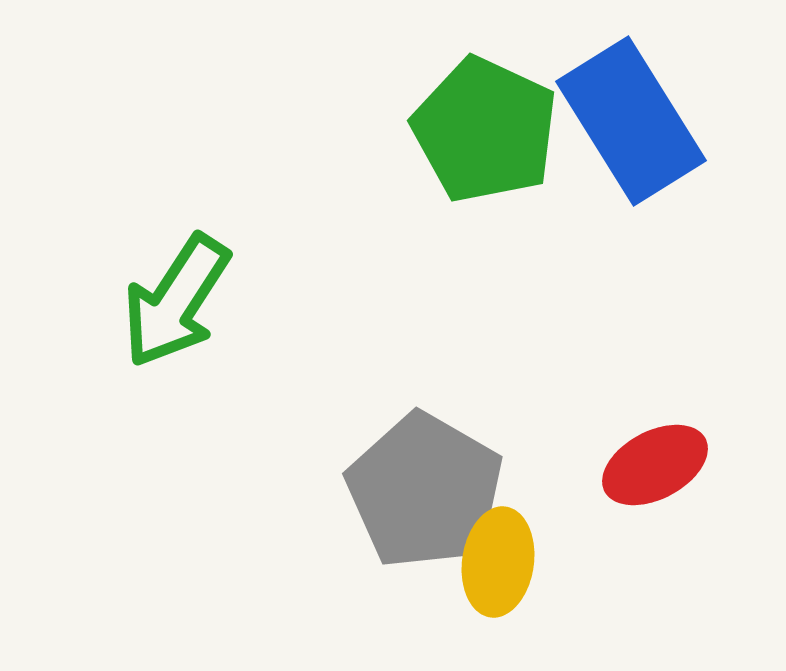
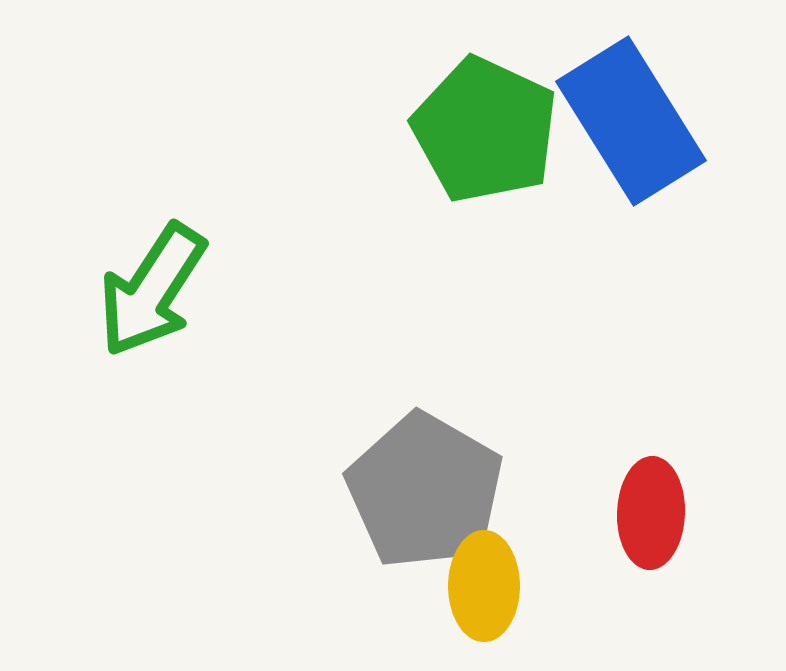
green arrow: moved 24 px left, 11 px up
red ellipse: moved 4 px left, 48 px down; rotated 60 degrees counterclockwise
yellow ellipse: moved 14 px left, 24 px down; rotated 8 degrees counterclockwise
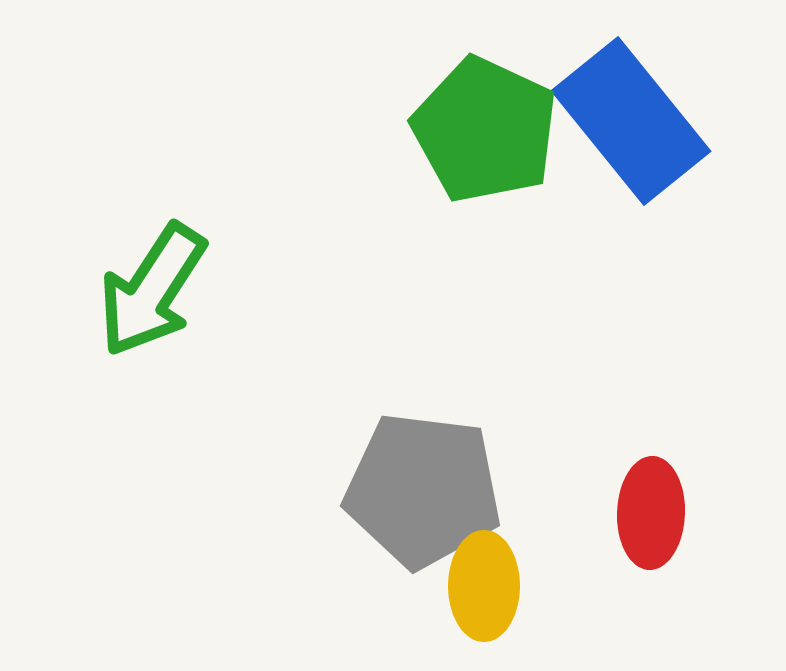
blue rectangle: rotated 7 degrees counterclockwise
gray pentagon: moved 2 px left, 1 px up; rotated 23 degrees counterclockwise
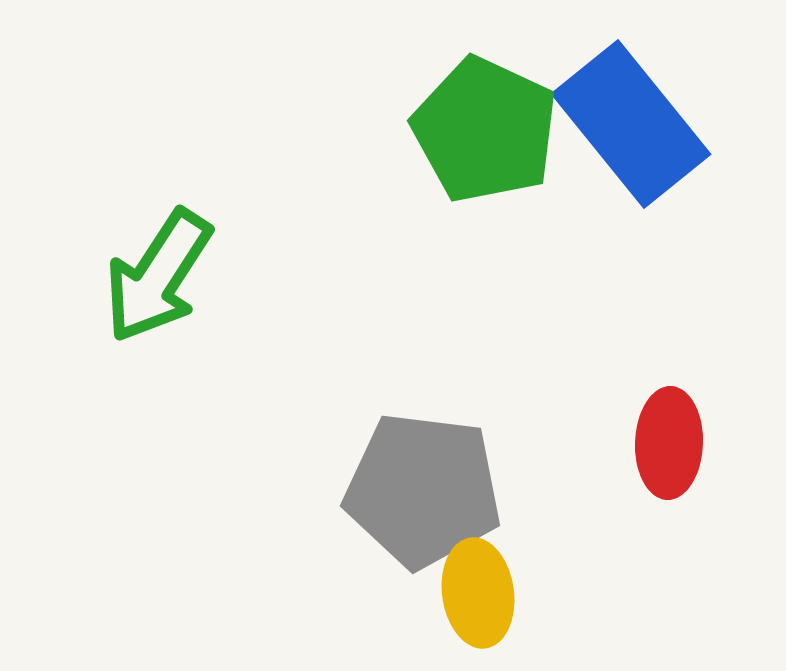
blue rectangle: moved 3 px down
green arrow: moved 6 px right, 14 px up
red ellipse: moved 18 px right, 70 px up
yellow ellipse: moved 6 px left, 7 px down; rotated 8 degrees counterclockwise
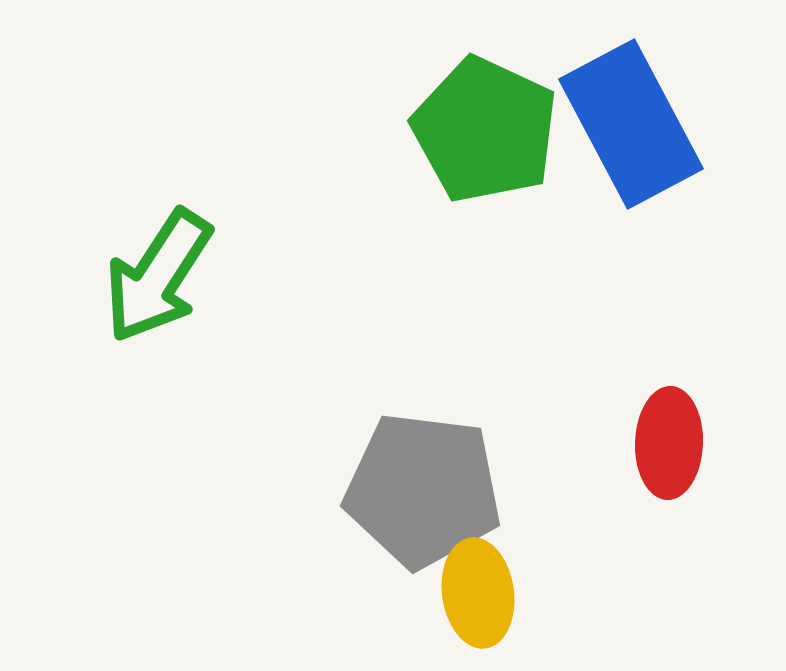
blue rectangle: rotated 11 degrees clockwise
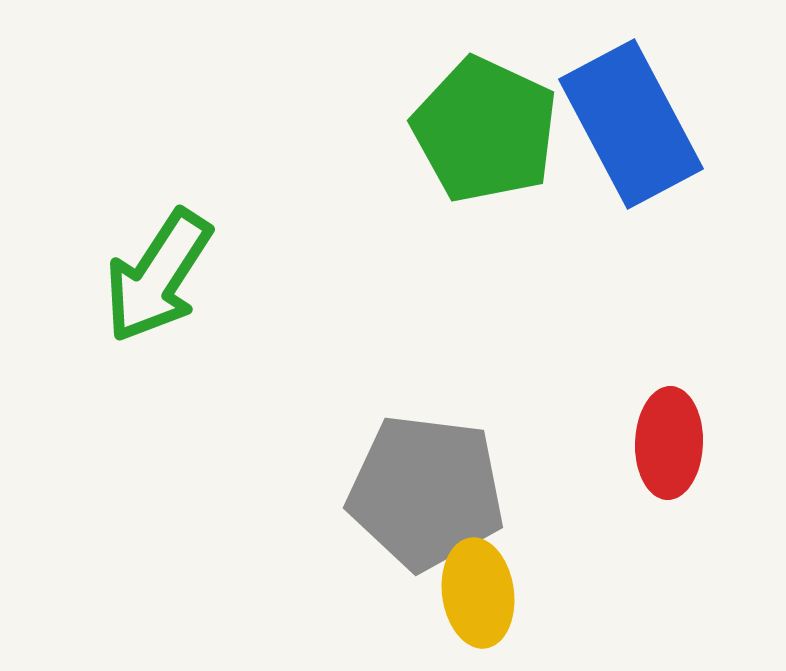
gray pentagon: moved 3 px right, 2 px down
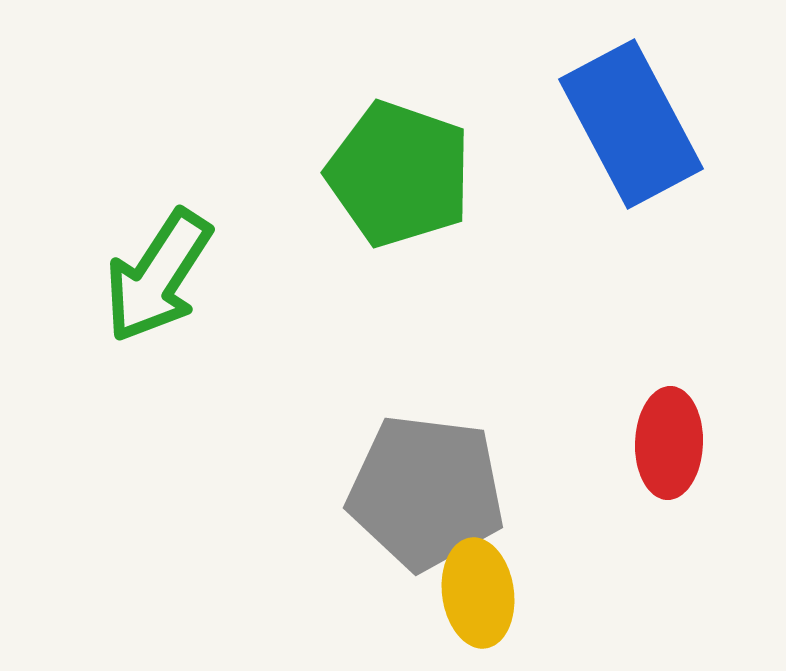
green pentagon: moved 86 px left, 44 px down; rotated 6 degrees counterclockwise
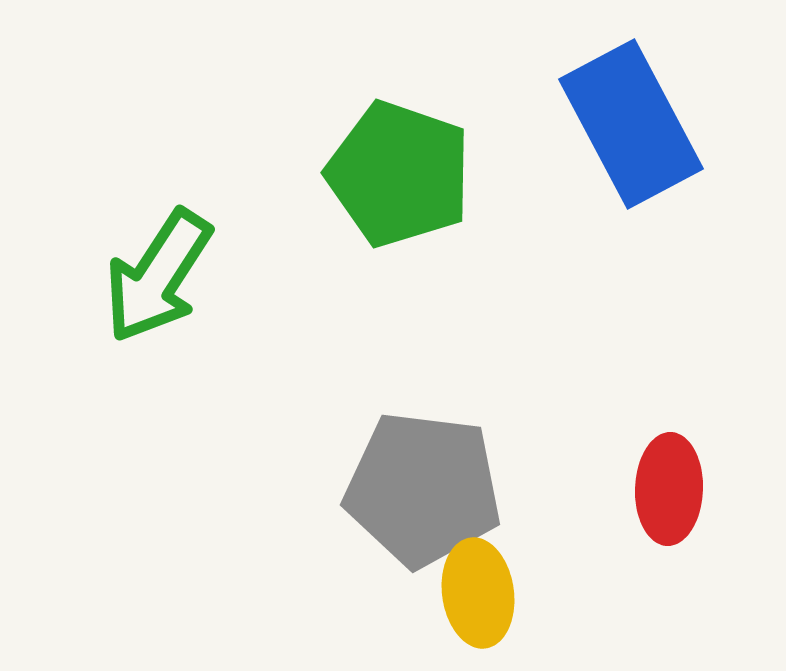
red ellipse: moved 46 px down
gray pentagon: moved 3 px left, 3 px up
